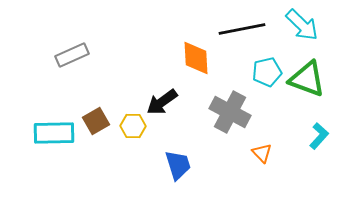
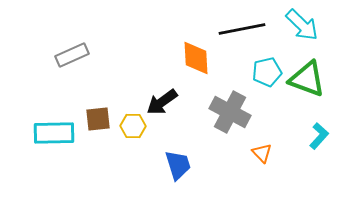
brown square: moved 2 px right, 2 px up; rotated 24 degrees clockwise
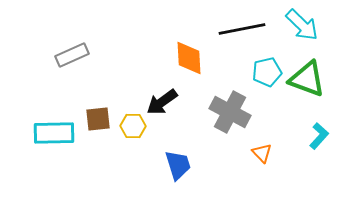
orange diamond: moved 7 px left
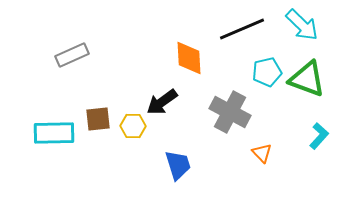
black line: rotated 12 degrees counterclockwise
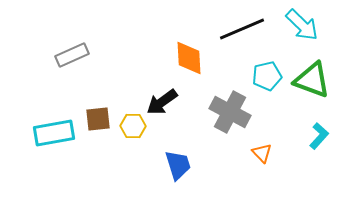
cyan pentagon: moved 4 px down
green triangle: moved 5 px right, 1 px down
cyan rectangle: rotated 9 degrees counterclockwise
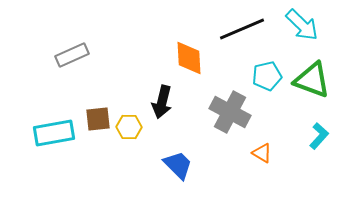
black arrow: rotated 40 degrees counterclockwise
yellow hexagon: moved 4 px left, 1 px down
orange triangle: rotated 15 degrees counterclockwise
blue trapezoid: rotated 28 degrees counterclockwise
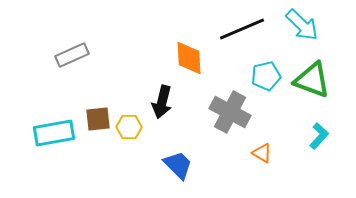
cyan pentagon: moved 1 px left
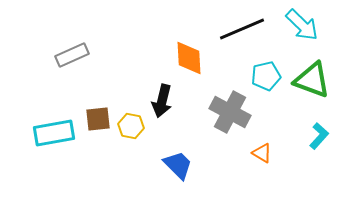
black arrow: moved 1 px up
yellow hexagon: moved 2 px right, 1 px up; rotated 10 degrees clockwise
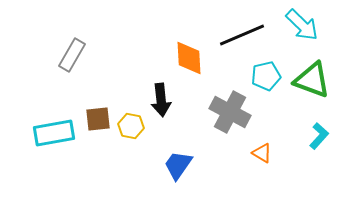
black line: moved 6 px down
gray rectangle: rotated 36 degrees counterclockwise
black arrow: moved 1 px left, 1 px up; rotated 20 degrees counterclockwise
blue trapezoid: rotated 100 degrees counterclockwise
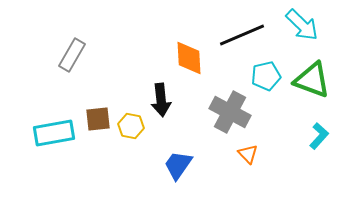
orange triangle: moved 14 px left, 1 px down; rotated 15 degrees clockwise
